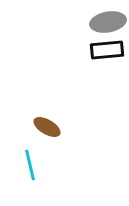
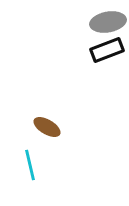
black rectangle: rotated 16 degrees counterclockwise
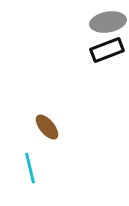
brown ellipse: rotated 20 degrees clockwise
cyan line: moved 3 px down
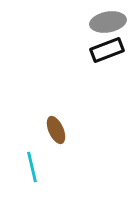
brown ellipse: moved 9 px right, 3 px down; rotated 16 degrees clockwise
cyan line: moved 2 px right, 1 px up
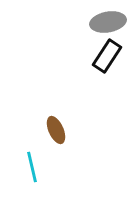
black rectangle: moved 6 px down; rotated 36 degrees counterclockwise
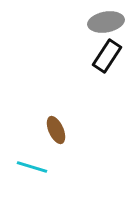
gray ellipse: moved 2 px left
cyan line: rotated 60 degrees counterclockwise
